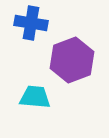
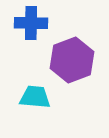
blue cross: rotated 8 degrees counterclockwise
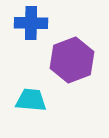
cyan trapezoid: moved 4 px left, 3 px down
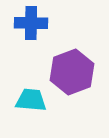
purple hexagon: moved 12 px down
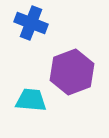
blue cross: rotated 20 degrees clockwise
